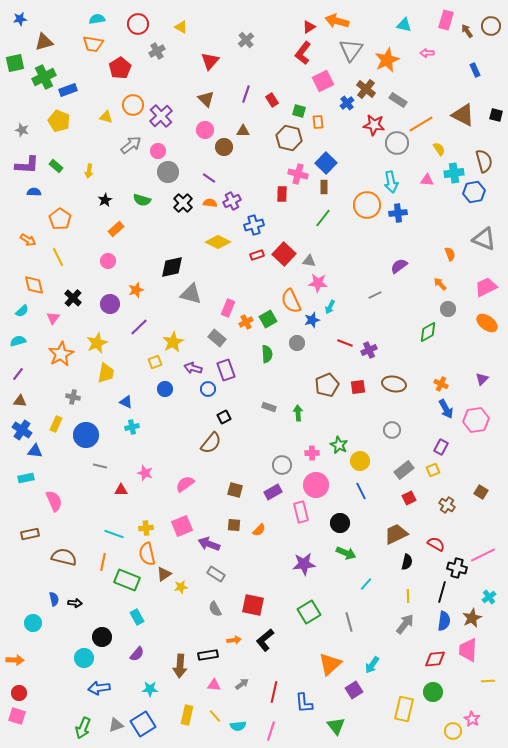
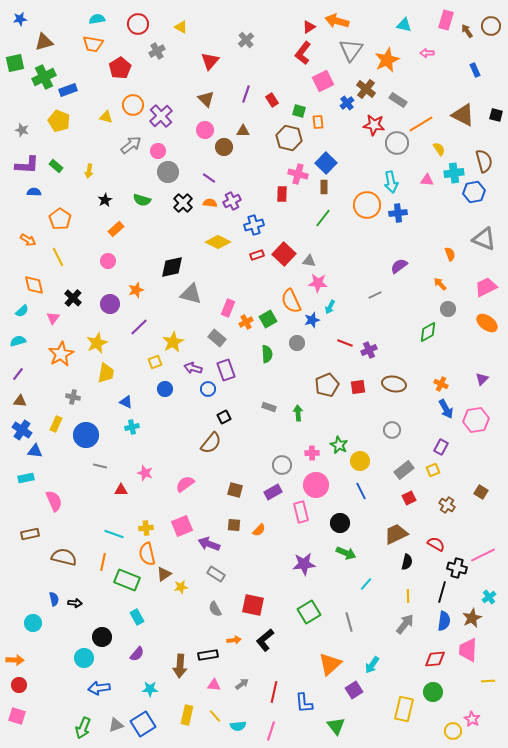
red circle at (19, 693): moved 8 px up
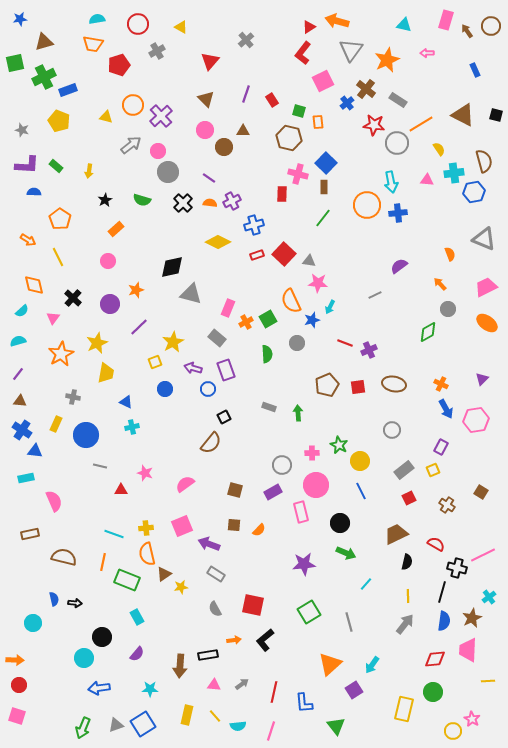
red pentagon at (120, 68): moved 1 px left, 3 px up; rotated 15 degrees clockwise
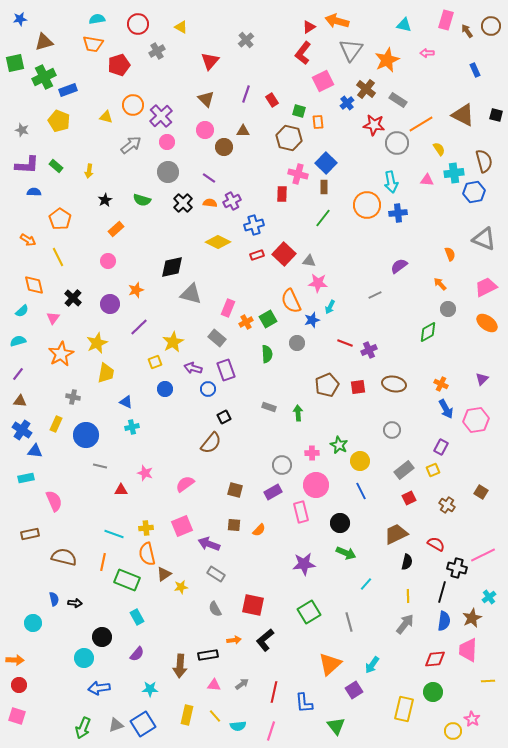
pink circle at (158, 151): moved 9 px right, 9 px up
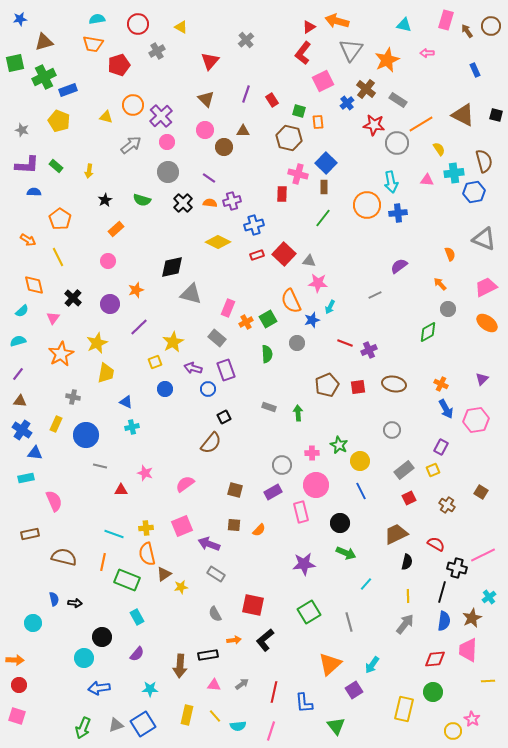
purple cross at (232, 201): rotated 12 degrees clockwise
blue triangle at (35, 451): moved 2 px down
gray semicircle at (215, 609): moved 5 px down
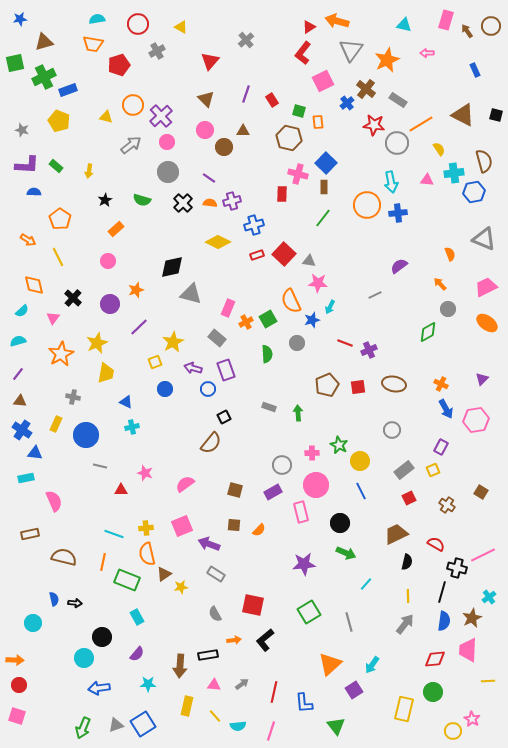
cyan star at (150, 689): moved 2 px left, 5 px up
yellow rectangle at (187, 715): moved 9 px up
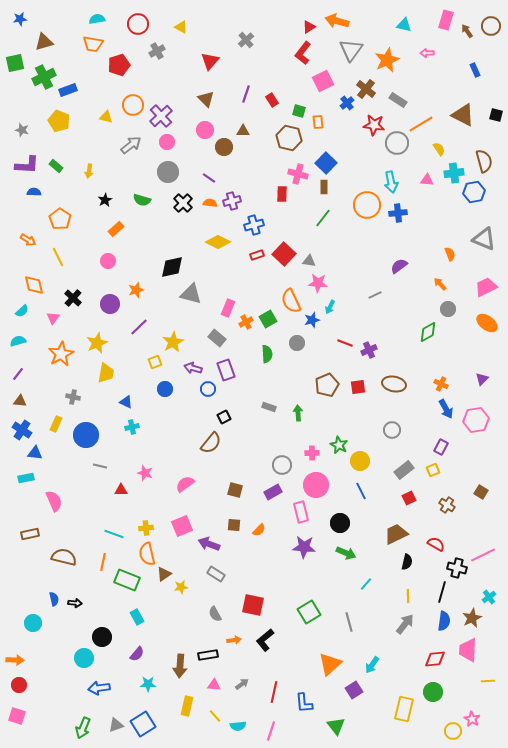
purple star at (304, 564): moved 17 px up; rotated 10 degrees clockwise
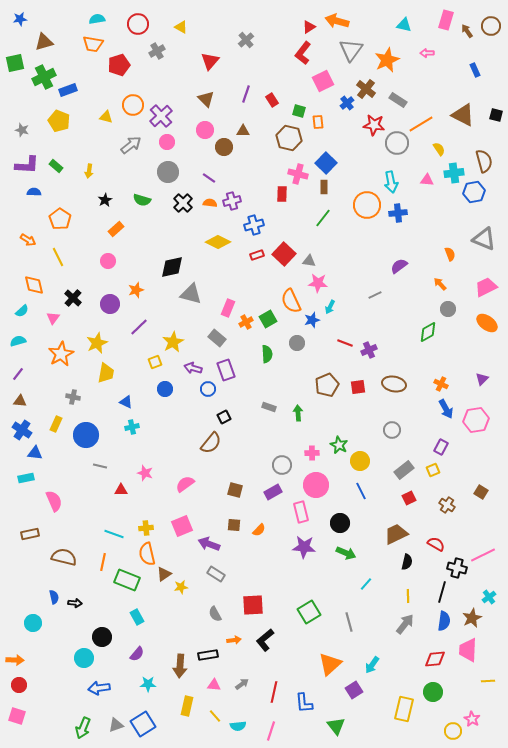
blue semicircle at (54, 599): moved 2 px up
red square at (253, 605): rotated 15 degrees counterclockwise
